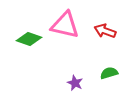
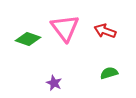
pink triangle: moved 3 px down; rotated 40 degrees clockwise
green diamond: moved 1 px left
purple star: moved 21 px left
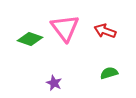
green diamond: moved 2 px right
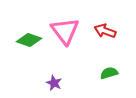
pink triangle: moved 3 px down
green diamond: moved 1 px left, 1 px down
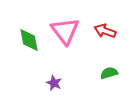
green diamond: rotated 60 degrees clockwise
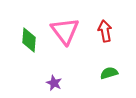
red arrow: rotated 60 degrees clockwise
green diamond: rotated 15 degrees clockwise
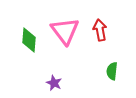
red arrow: moved 5 px left, 1 px up
green semicircle: moved 3 px right, 2 px up; rotated 66 degrees counterclockwise
